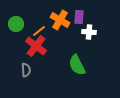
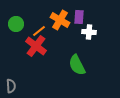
gray semicircle: moved 15 px left, 16 px down
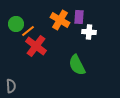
orange line: moved 11 px left
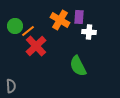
green circle: moved 1 px left, 2 px down
red cross: rotated 10 degrees clockwise
green semicircle: moved 1 px right, 1 px down
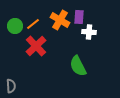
orange line: moved 5 px right, 7 px up
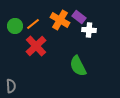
purple rectangle: rotated 56 degrees counterclockwise
white cross: moved 2 px up
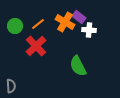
orange cross: moved 5 px right, 2 px down
orange line: moved 5 px right
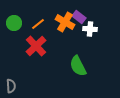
green circle: moved 1 px left, 3 px up
white cross: moved 1 px right, 1 px up
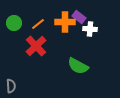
orange cross: rotated 30 degrees counterclockwise
green semicircle: rotated 35 degrees counterclockwise
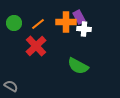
purple rectangle: rotated 24 degrees clockwise
orange cross: moved 1 px right
white cross: moved 6 px left
gray semicircle: rotated 56 degrees counterclockwise
